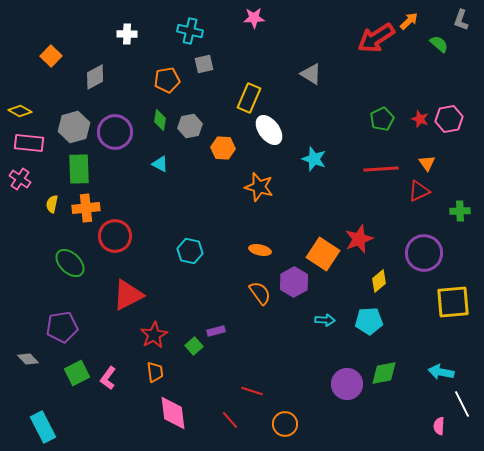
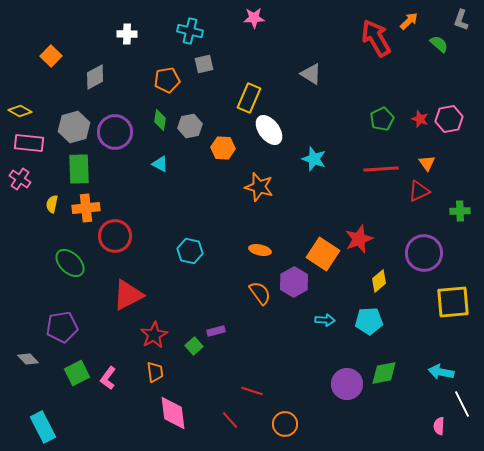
red arrow at (376, 38): rotated 93 degrees clockwise
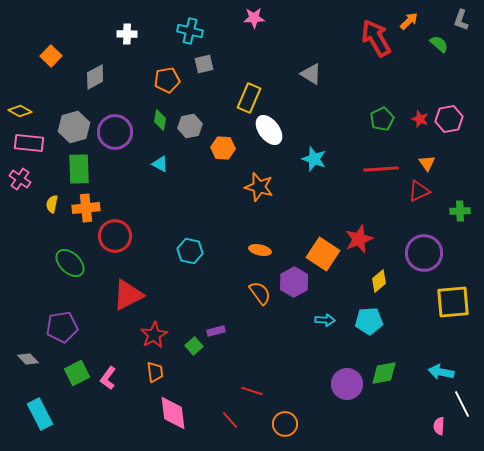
cyan rectangle at (43, 427): moved 3 px left, 13 px up
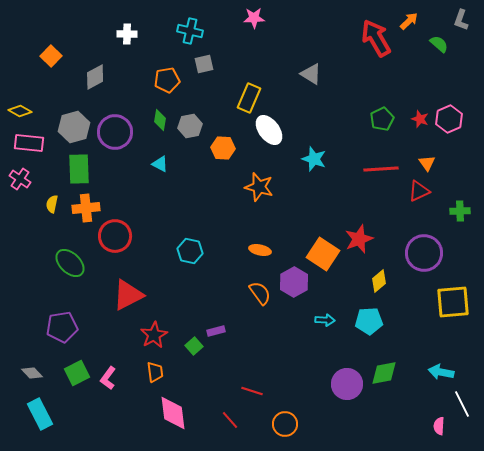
pink hexagon at (449, 119): rotated 12 degrees counterclockwise
gray diamond at (28, 359): moved 4 px right, 14 px down
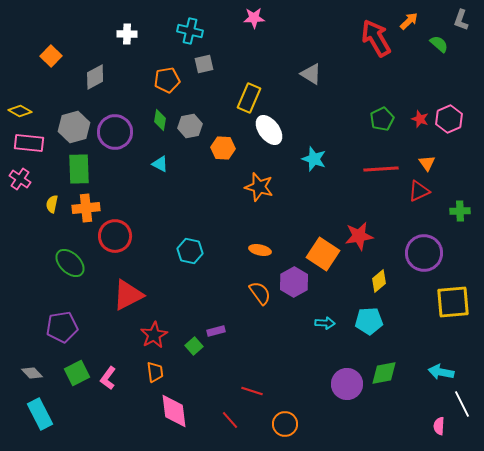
red star at (359, 239): moved 3 px up; rotated 12 degrees clockwise
cyan arrow at (325, 320): moved 3 px down
pink diamond at (173, 413): moved 1 px right, 2 px up
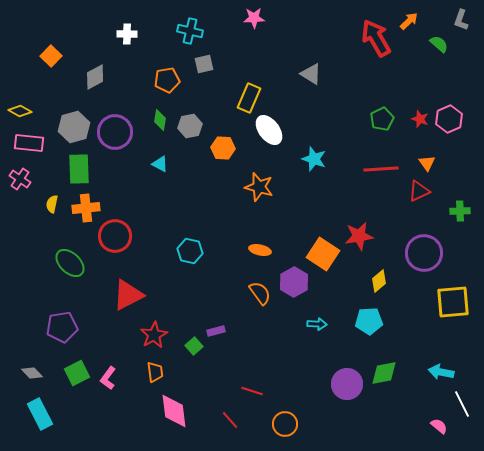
cyan arrow at (325, 323): moved 8 px left, 1 px down
pink semicircle at (439, 426): rotated 126 degrees clockwise
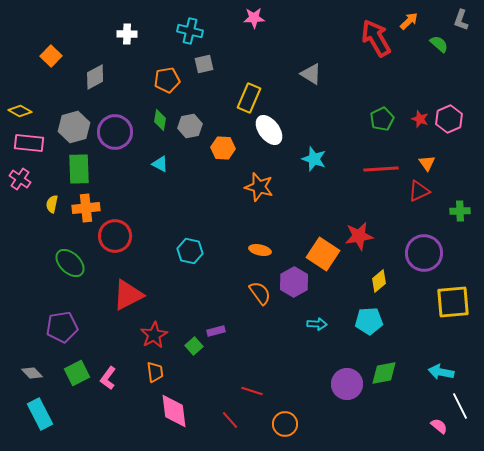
white line at (462, 404): moved 2 px left, 2 px down
